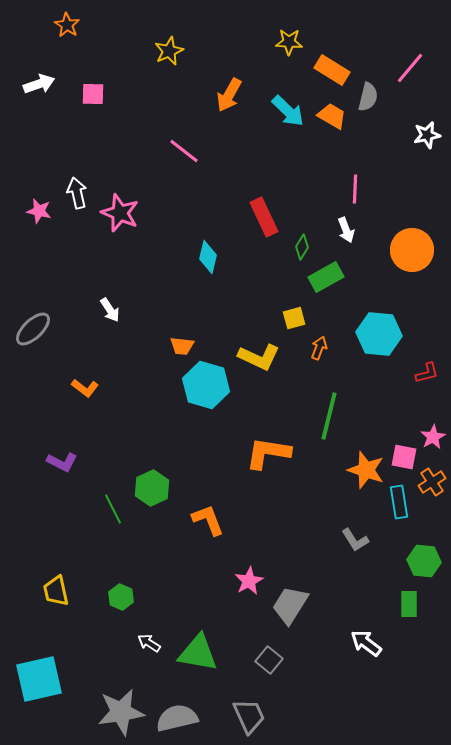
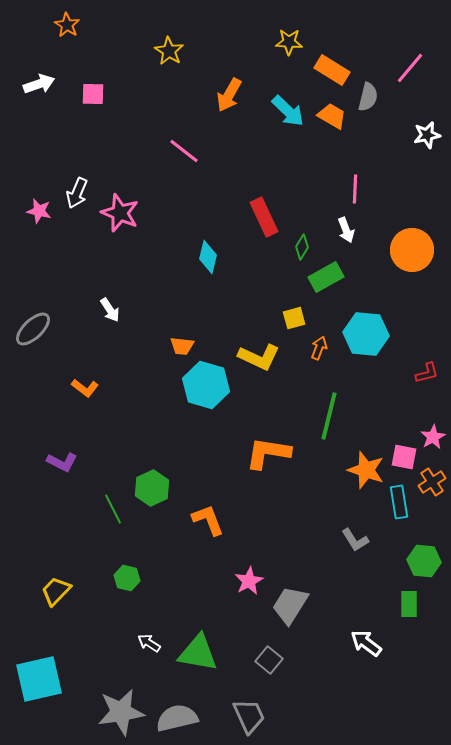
yellow star at (169, 51): rotated 16 degrees counterclockwise
white arrow at (77, 193): rotated 144 degrees counterclockwise
cyan hexagon at (379, 334): moved 13 px left
yellow trapezoid at (56, 591): rotated 56 degrees clockwise
green hexagon at (121, 597): moved 6 px right, 19 px up; rotated 10 degrees counterclockwise
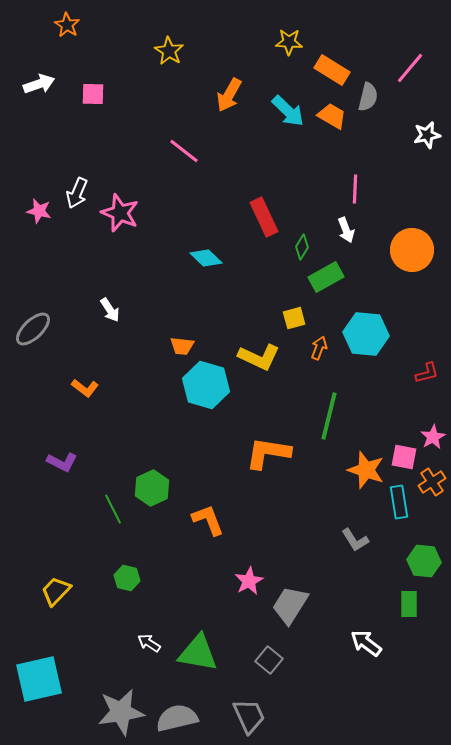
cyan diamond at (208, 257): moved 2 px left, 1 px down; rotated 60 degrees counterclockwise
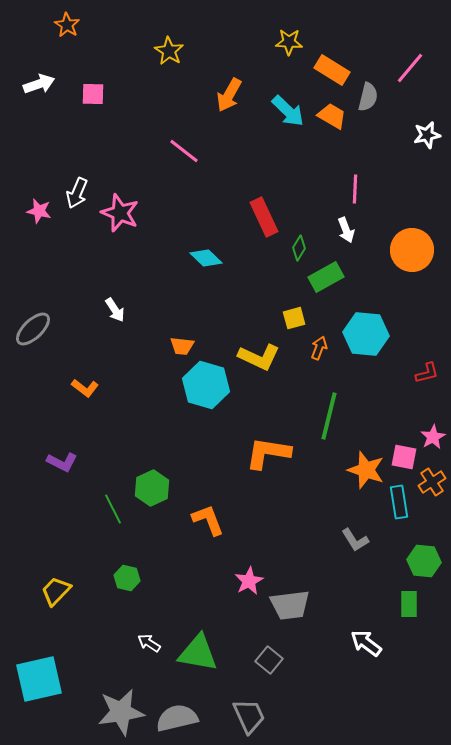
green diamond at (302, 247): moved 3 px left, 1 px down
white arrow at (110, 310): moved 5 px right
gray trapezoid at (290, 605): rotated 129 degrees counterclockwise
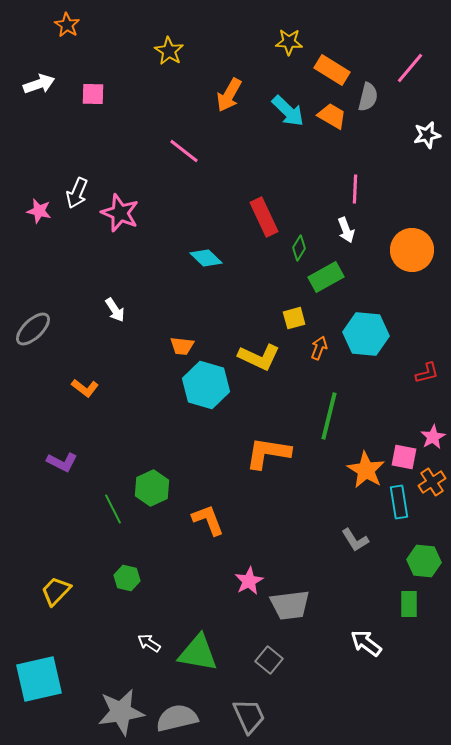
orange star at (366, 470): rotated 12 degrees clockwise
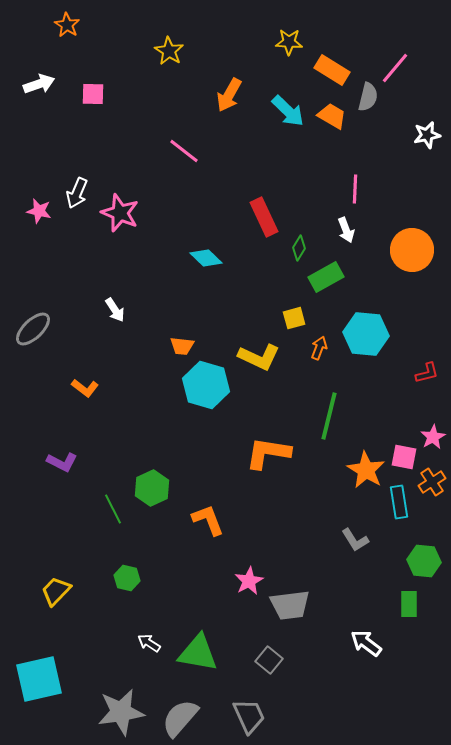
pink line at (410, 68): moved 15 px left
gray semicircle at (177, 718): moved 3 px right; rotated 36 degrees counterclockwise
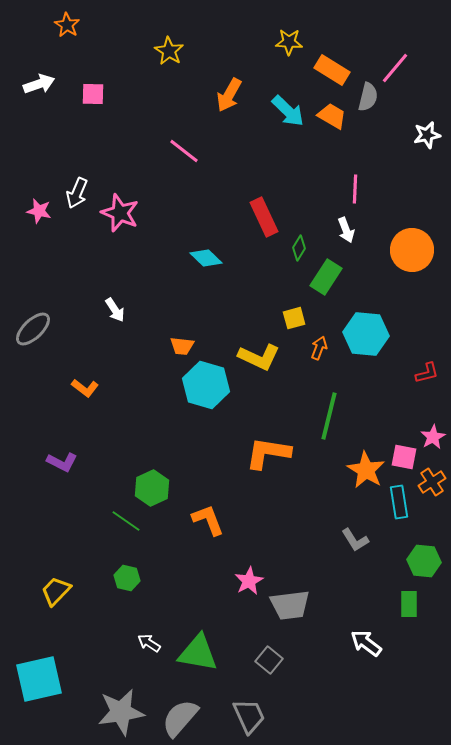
green rectangle at (326, 277): rotated 28 degrees counterclockwise
green line at (113, 509): moved 13 px right, 12 px down; rotated 28 degrees counterclockwise
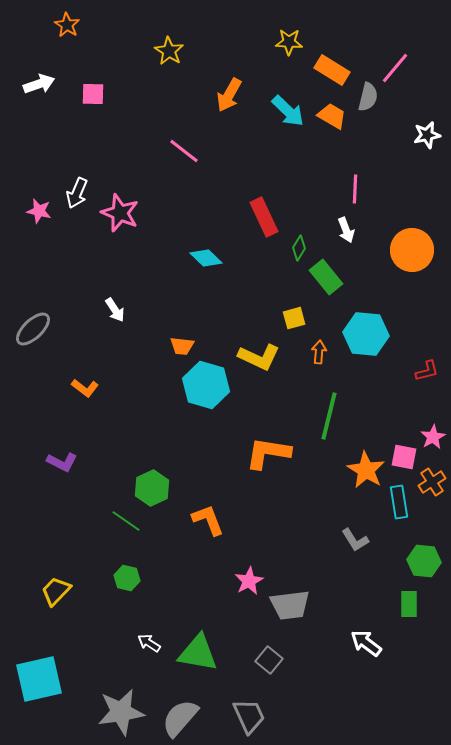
green rectangle at (326, 277): rotated 72 degrees counterclockwise
orange arrow at (319, 348): moved 4 px down; rotated 15 degrees counterclockwise
red L-shape at (427, 373): moved 2 px up
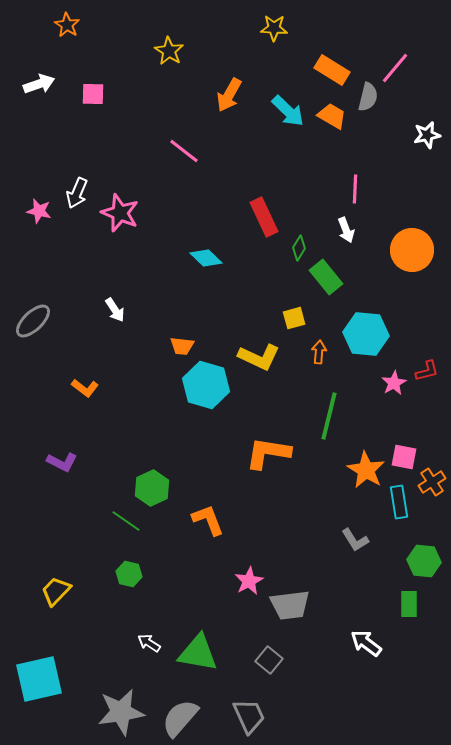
yellow star at (289, 42): moved 15 px left, 14 px up
gray ellipse at (33, 329): moved 8 px up
pink star at (433, 437): moved 39 px left, 54 px up
green hexagon at (127, 578): moved 2 px right, 4 px up
